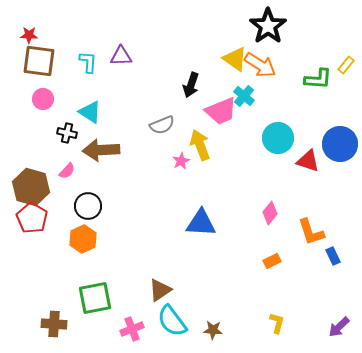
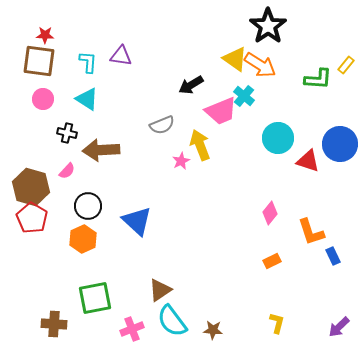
red star: moved 16 px right
purple triangle: rotated 10 degrees clockwise
black arrow: rotated 40 degrees clockwise
cyan triangle: moved 3 px left, 13 px up
blue triangle: moved 64 px left, 2 px up; rotated 40 degrees clockwise
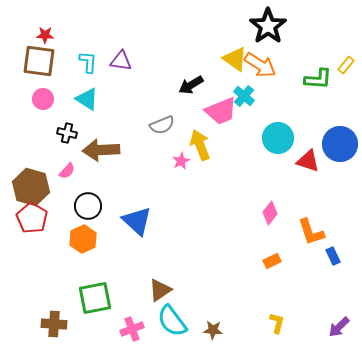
purple triangle: moved 5 px down
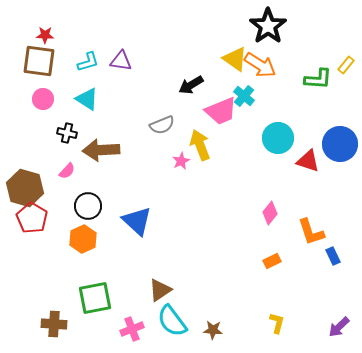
cyan L-shape: rotated 70 degrees clockwise
brown hexagon: moved 6 px left, 1 px down
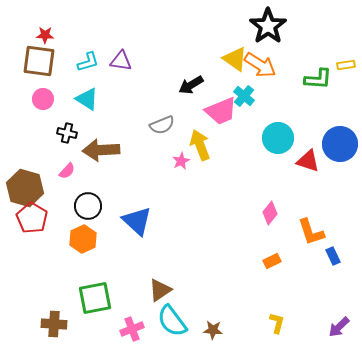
yellow rectangle: rotated 42 degrees clockwise
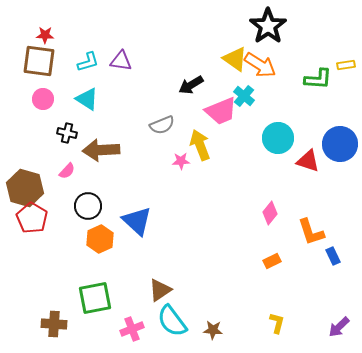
pink star: rotated 24 degrees clockwise
orange hexagon: moved 17 px right
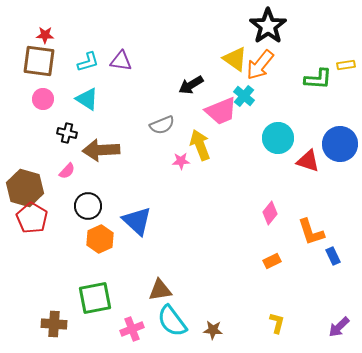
orange arrow: rotated 96 degrees clockwise
brown triangle: rotated 25 degrees clockwise
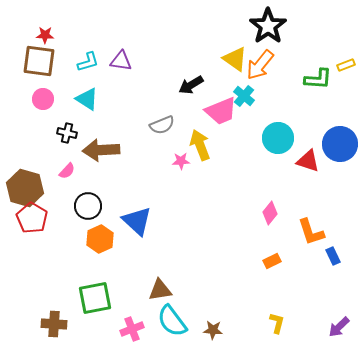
yellow rectangle: rotated 12 degrees counterclockwise
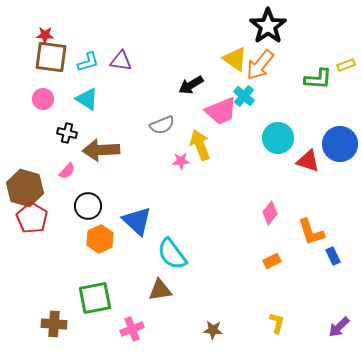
brown square: moved 12 px right, 4 px up
cyan semicircle: moved 67 px up
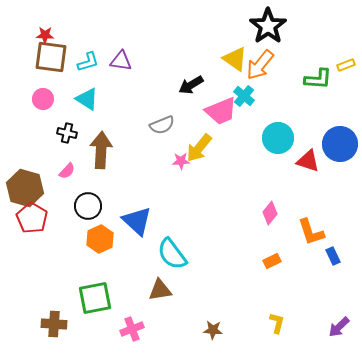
yellow arrow: moved 1 px left, 3 px down; rotated 120 degrees counterclockwise
brown arrow: rotated 96 degrees clockwise
